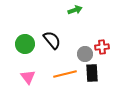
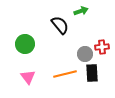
green arrow: moved 6 px right, 1 px down
black semicircle: moved 8 px right, 15 px up
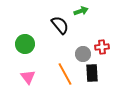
gray circle: moved 2 px left
orange line: rotated 75 degrees clockwise
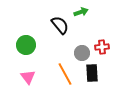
green arrow: moved 1 px down
green circle: moved 1 px right, 1 px down
gray circle: moved 1 px left, 1 px up
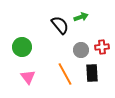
green arrow: moved 5 px down
green circle: moved 4 px left, 2 px down
gray circle: moved 1 px left, 3 px up
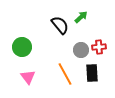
green arrow: rotated 24 degrees counterclockwise
red cross: moved 3 px left
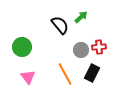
black rectangle: rotated 30 degrees clockwise
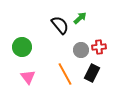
green arrow: moved 1 px left, 1 px down
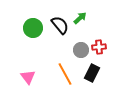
green circle: moved 11 px right, 19 px up
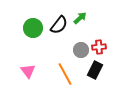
black semicircle: moved 1 px left; rotated 78 degrees clockwise
black rectangle: moved 3 px right, 3 px up
pink triangle: moved 6 px up
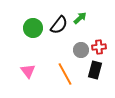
black rectangle: rotated 12 degrees counterclockwise
